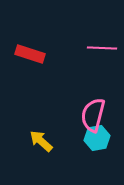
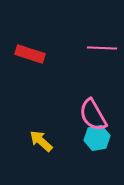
pink semicircle: rotated 44 degrees counterclockwise
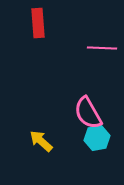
red rectangle: moved 8 px right, 31 px up; rotated 68 degrees clockwise
pink semicircle: moved 5 px left, 2 px up
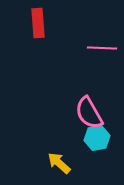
pink semicircle: moved 1 px right
yellow arrow: moved 18 px right, 22 px down
